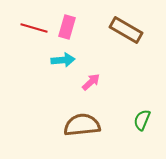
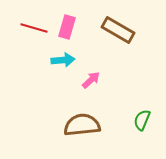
brown rectangle: moved 8 px left
pink arrow: moved 2 px up
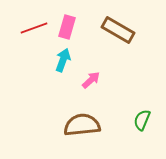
red line: rotated 36 degrees counterclockwise
cyan arrow: rotated 65 degrees counterclockwise
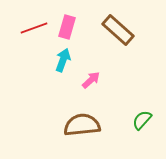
brown rectangle: rotated 12 degrees clockwise
green semicircle: rotated 20 degrees clockwise
